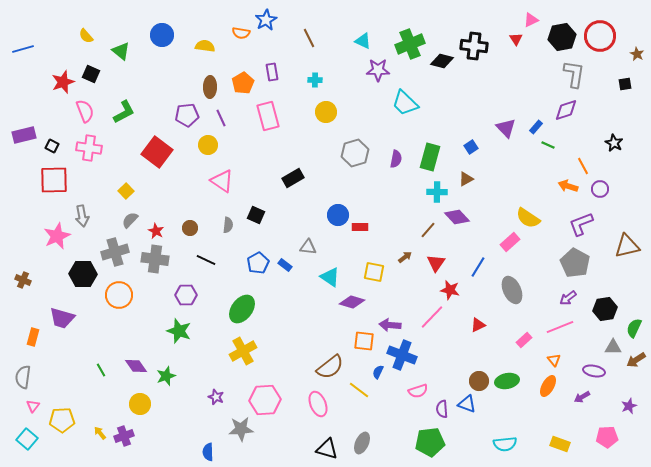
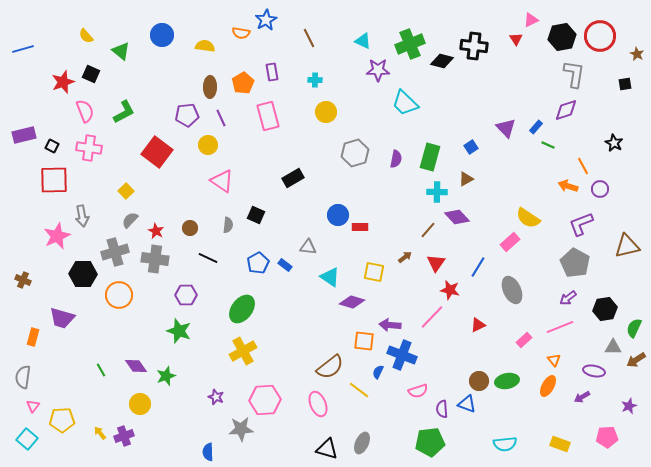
black line at (206, 260): moved 2 px right, 2 px up
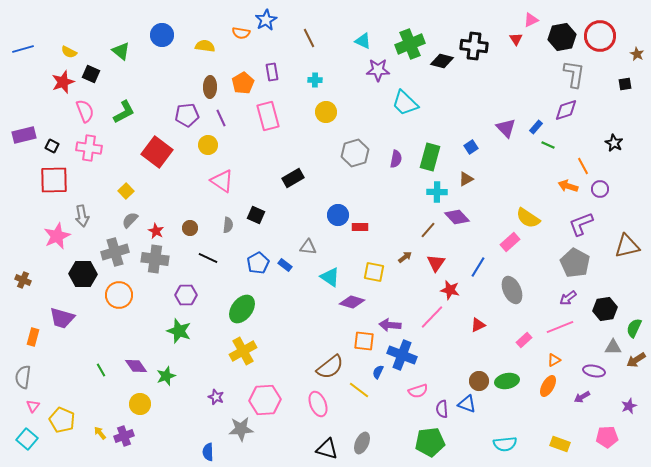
yellow semicircle at (86, 36): moved 17 px left, 16 px down; rotated 21 degrees counterclockwise
orange triangle at (554, 360): rotated 40 degrees clockwise
yellow pentagon at (62, 420): rotated 25 degrees clockwise
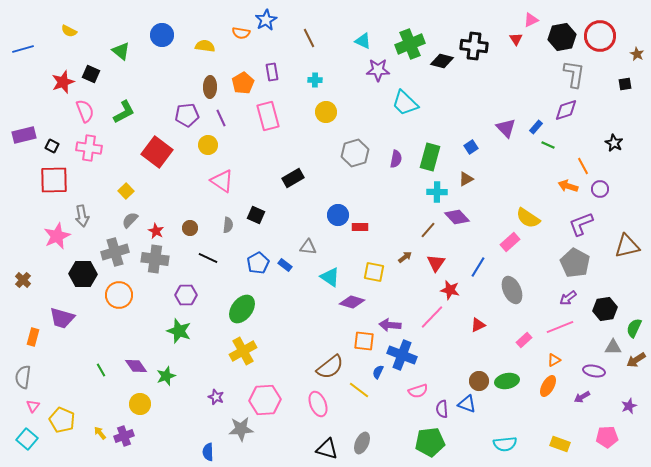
yellow semicircle at (69, 52): moved 21 px up
brown cross at (23, 280): rotated 21 degrees clockwise
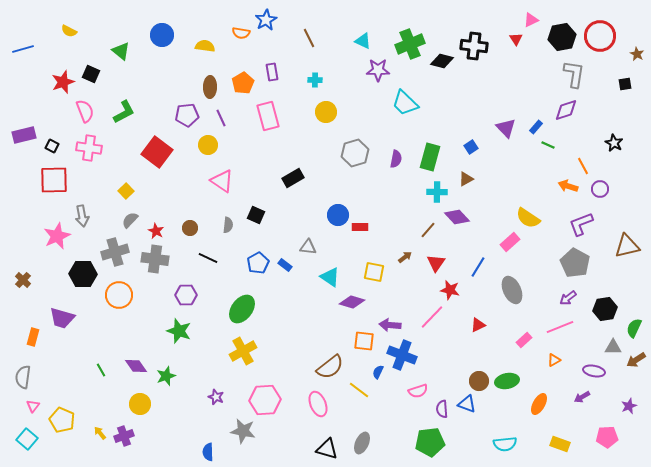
orange ellipse at (548, 386): moved 9 px left, 18 px down
gray star at (241, 429): moved 2 px right, 2 px down; rotated 15 degrees clockwise
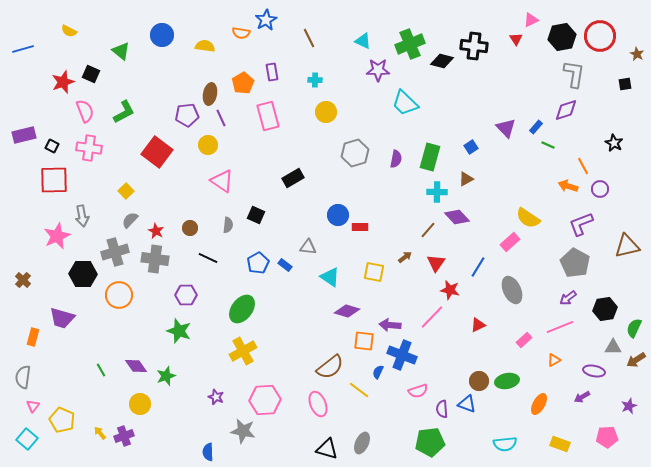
brown ellipse at (210, 87): moved 7 px down; rotated 10 degrees clockwise
purple diamond at (352, 302): moved 5 px left, 9 px down
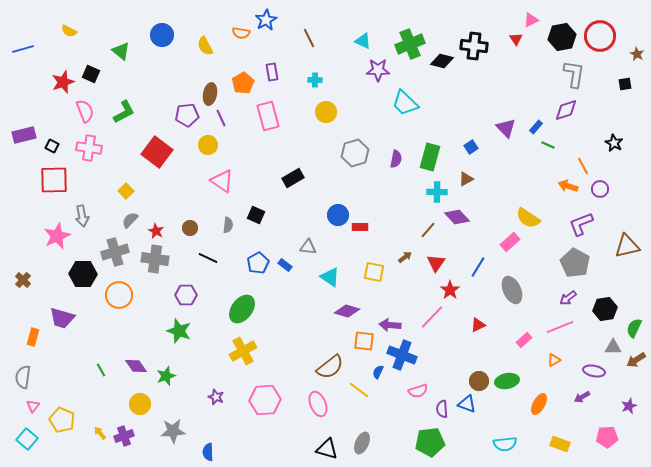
yellow semicircle at (205, 46): rotated 126 degrees counterclockwise
red star at (450, 290): rotated 24 degrees clockwise
gray star at (243, 431): moved 70 px left; rotated 15 degrees counterclockwise
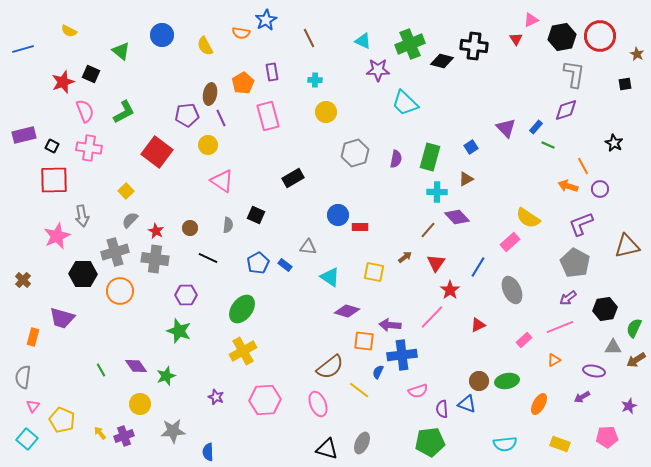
orange circle at (119, 295): moved 1 px right, 4 px up
blue cross at (402, 355): rotated 28 degrees counterclockwise
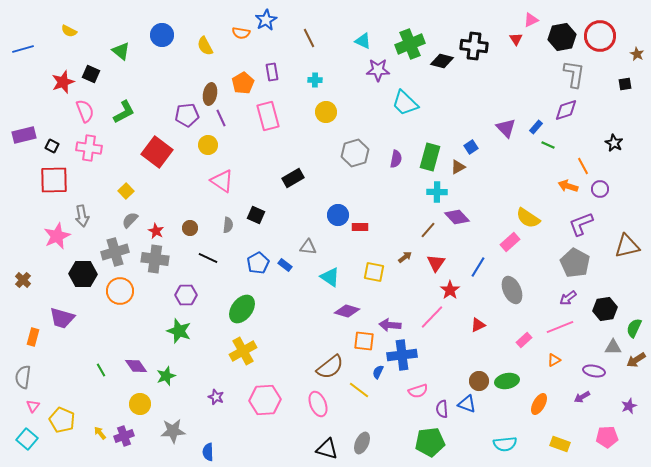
brown triangle at (466, 179): moved 8 px left, 12 px up
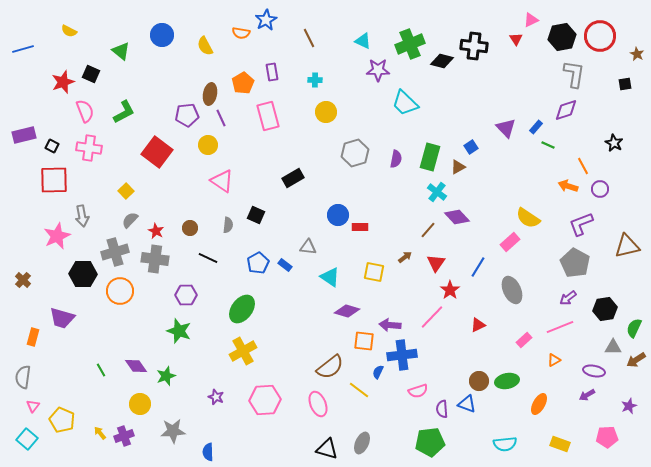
cyan cross at (437, 192): rotated 36 degrees clockwise
purple arrow at (582, 397): moved 5 px right, 2 px up
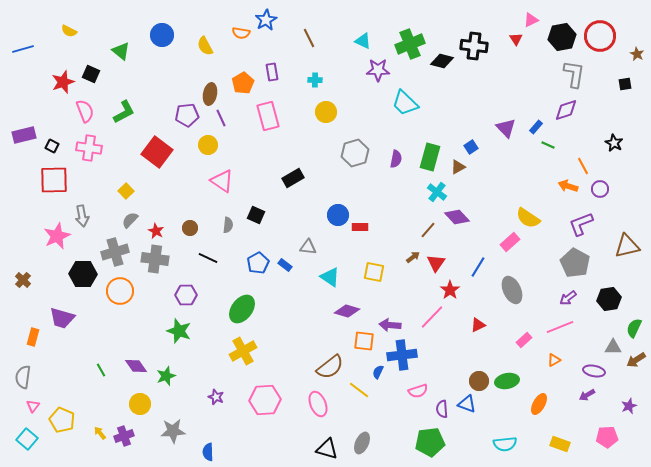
brown arrow at (405, 257): moved 8 px right
black hexagon at (605, 309): moved 4 px right, 10 px up
